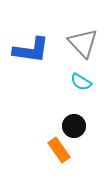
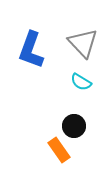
blue L-shape: rotated 102 degrees clockwise
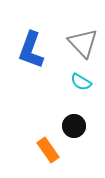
orange rectangle: moved 11 px left
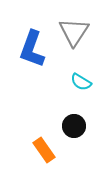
gray triangle: moved 9 px left, 11 px up; rotated 16 degrees clockwise
blue L-shape: moved 1 px right, 1 px up
orange rectangle: moved 4 px left
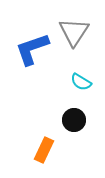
blue L-shape: rotated 51 degrees clockwise
black circle: moved 6 px up
orange rectangle: rotated 60 degrees clockwise
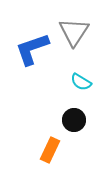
orange rectangle: moved 6 px right
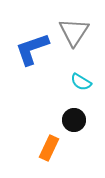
orange rectangle: moved 1 px left, 2 px up
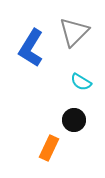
gray triangle: rotated 12 degrees clockwise
blue L-shape: moved 1 px left, 1 px up; rotated 39 degrees counterclockwise
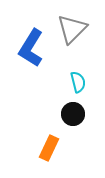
gray triangle: moved 2 px left, 3 px up
cyan semicircle: moved 3 px left; rotated 135 degrees counterclockwise
black circle: moved 1 px left, 6 px up
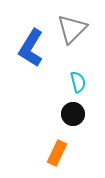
orange rectangle: moved 8 px right, 5 px down
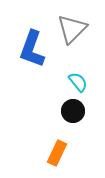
blue L-shape: moved 1 px right, 1 px down; rotated 12 degrees counterclockwise
cyan semicircle: rotated 25 degrees counterclockwise
black circle: moved 3 px up
